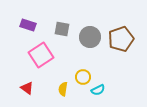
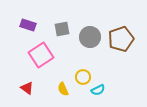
gray square: rotated 21 degrees counterclockwise
yellow semicircle: rotated 32 degrees counterclockwise
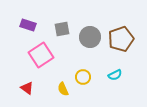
cyan semicircle: moved 17 px right, 15 px up
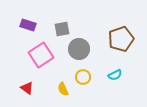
gray circle: moved 11 px left, 12 px down
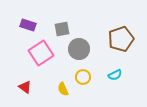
pink square: moved 2 px up
red triangle: moved 2 px left, 1 px up
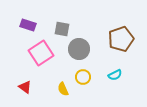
gray square: rotated 21 degrees clockwise
